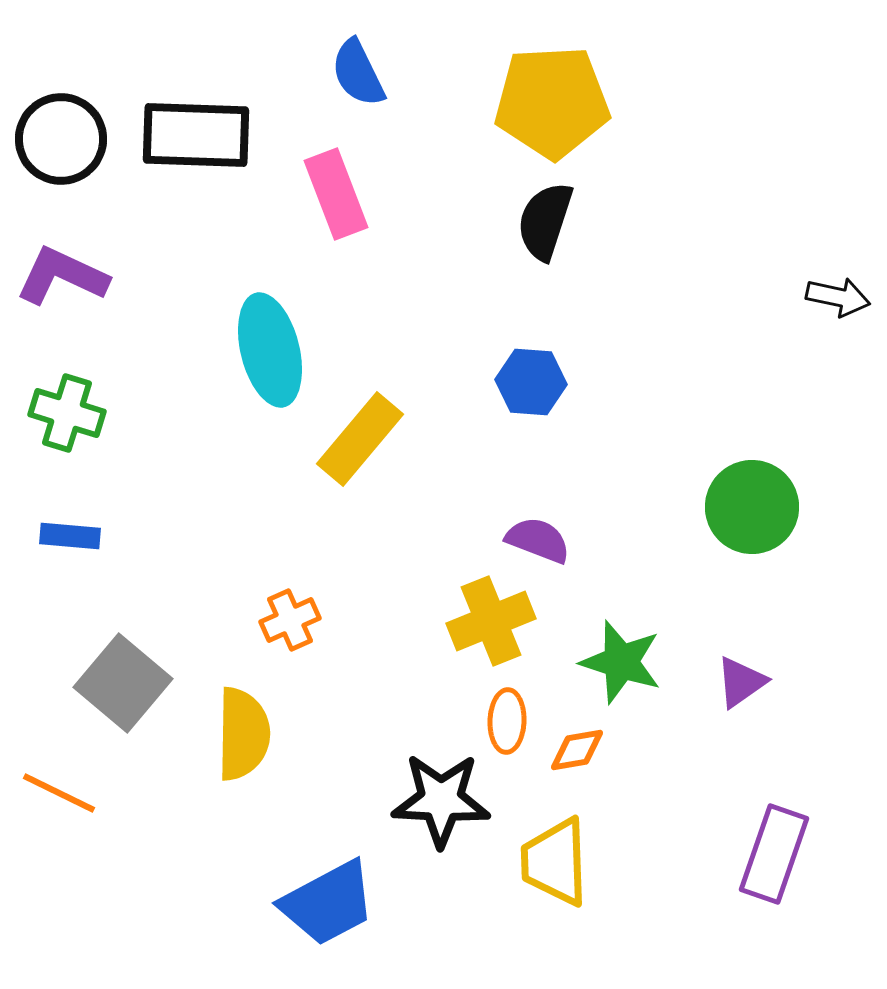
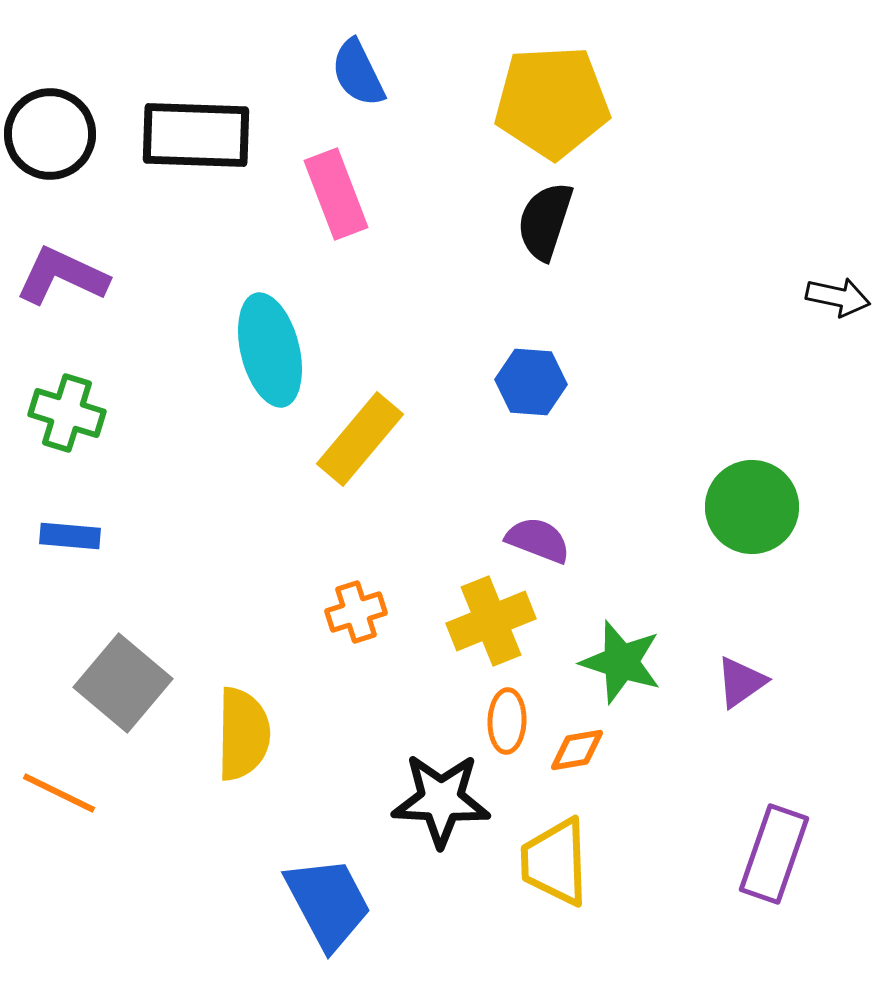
black circle: moved 11 px left, 5 px up
orange cross: moved 66 px right, 8 px up; rotated 6 degrees clockwise
blue trapezoid: rotated 90 degrees counterclockwise
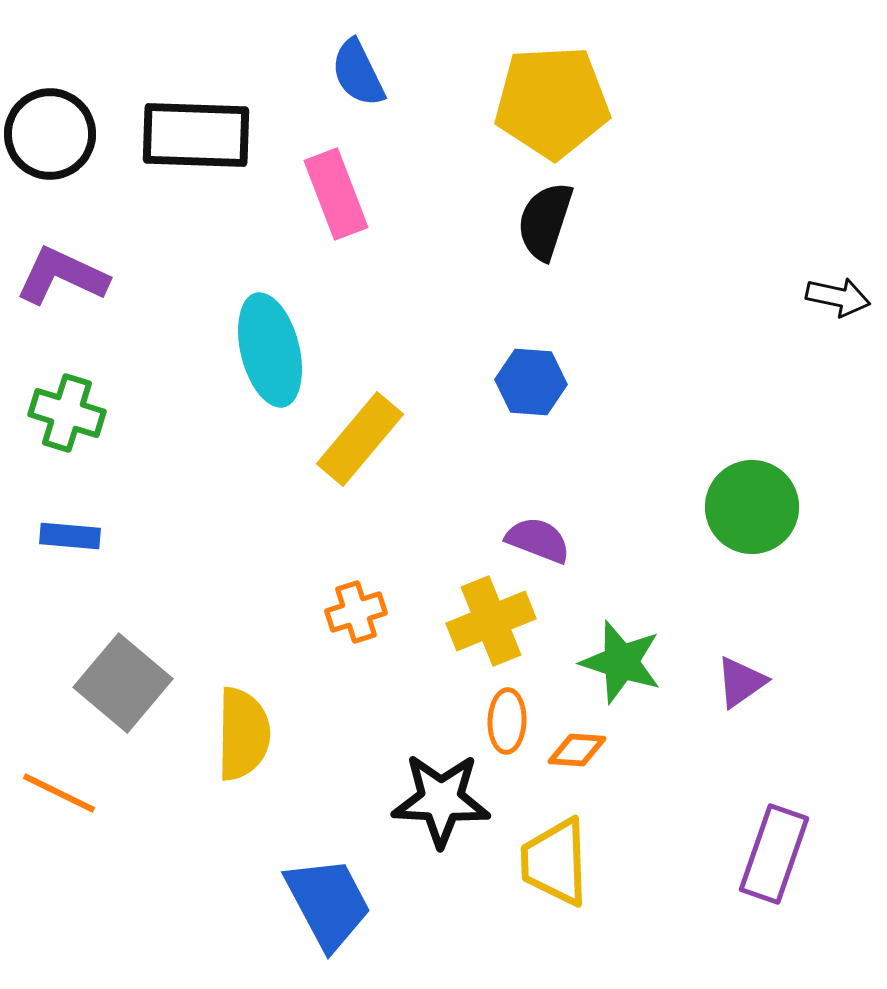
orange diamond: rotated 14 degrees clockwise
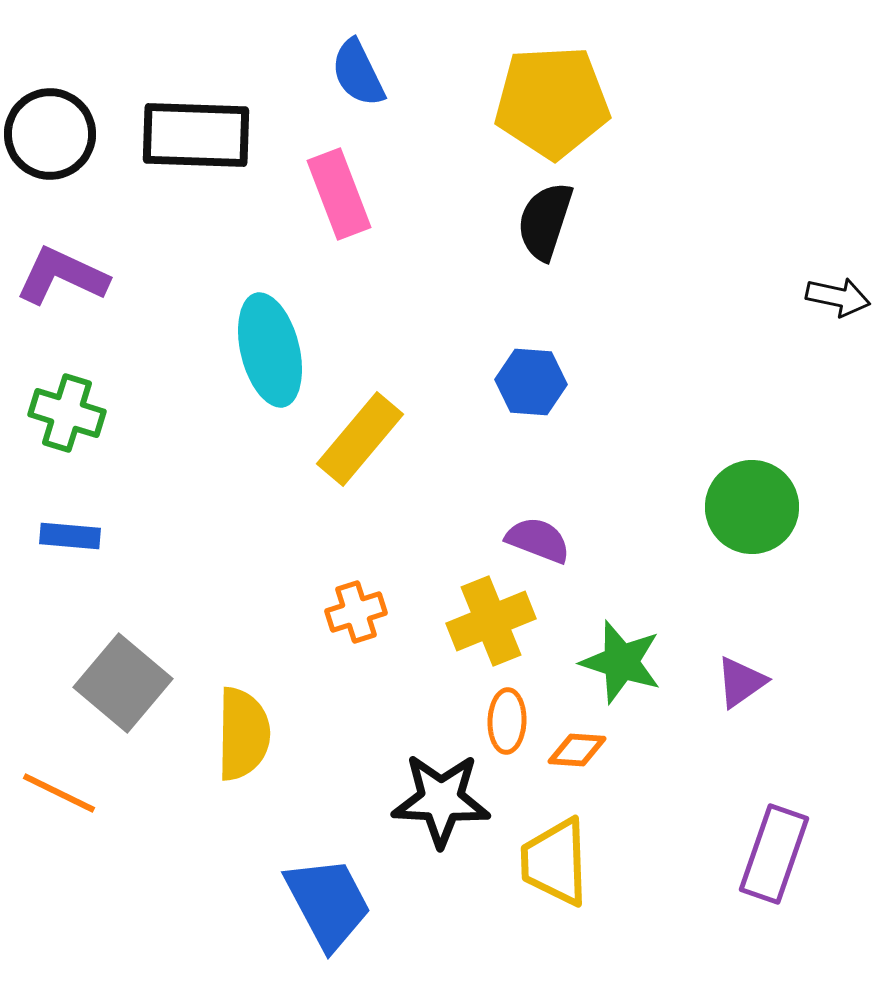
pink rectangle: moved 3 px right
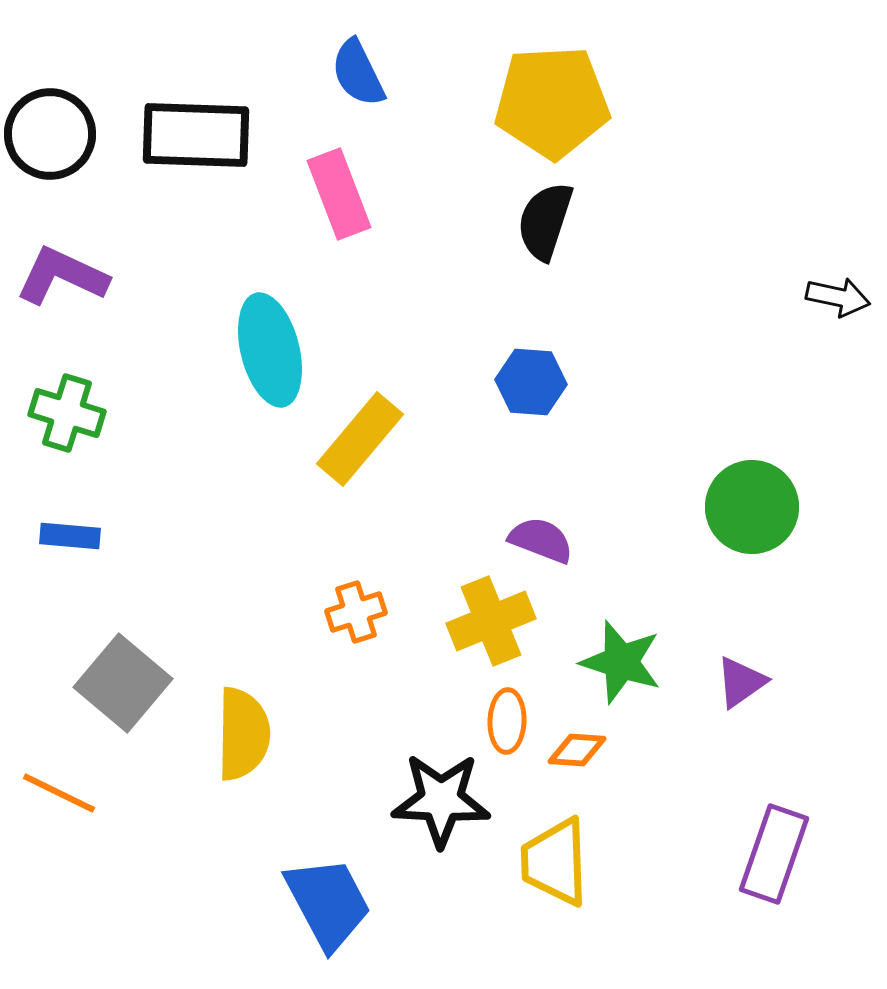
purple semicircle: moved 3 px right
